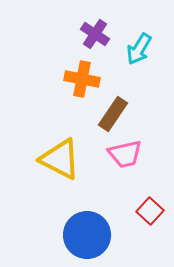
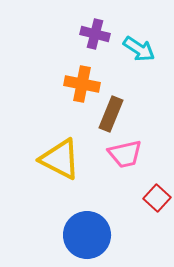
purple cross: rotated 20 degrees counterclockwise
cyan arrow: rotated 88 degrees counterclockwise
orange cross: moved 5 px down
brown rectangle: moved 2 px left; rotated 12 degrees counterclockwise
red square: moved 7 px right, 13 px up
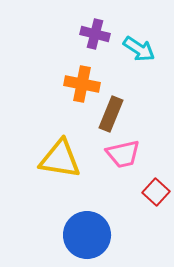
pink trapezoid: moved 2 px left
yellow triangle: rotated 18 degrees counterclockwise
red square: moved 1 px left, 6 px up
